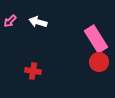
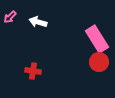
pink arrow: moved 4 px up
pink rectangle: moved 1 px right
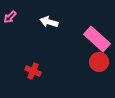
white arrow: moved 11 px right
pink rectangle: rotated 16 degrees counterclockwise
red cross: rotated 14 degrees clockwise
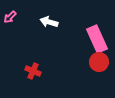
pink rectangle: rotated 24 degrees clockwise
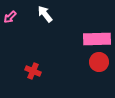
white arrow: moved 4 px left, 8 px up; rotated 36 degrees clockwise
pink rectangle: rotated 68 degrees counterclockwise
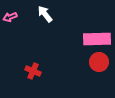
pink arrow: rotated 24 degrees clockwise
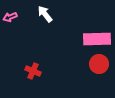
red circle: moved 2 px down
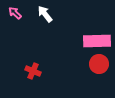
pink arrow: moved 5 px right, 4 px up; rotated 64 degrees clockwise
pink rectangle: moved 2 px down
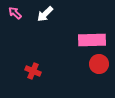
white arrow: rotated 96 degrees counterclockwise
pink rectangle: moved 5 px left, 1 px up
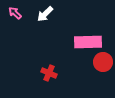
pink rectangle: moved 4 px left, 2 px down
red circle: moved 4 px right, 2 px up
red cross: moved 16 px right, 2 px down
